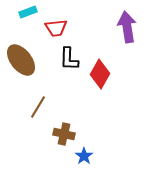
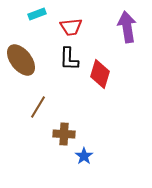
cyan rectangle: moved 9 px right, 2 px down
red trapezoid: moved 15 px right, 1 px up
red diamond: rotated 12 degrees counterclockwise
brown cross: rotated 10 degrees counterclockwise
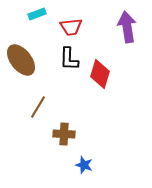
blue star: moved 9 px down; rotated 18 degrees counterclockwise
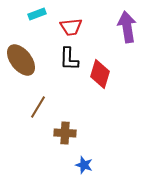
brown cross: moved 1 px right, 1 px up
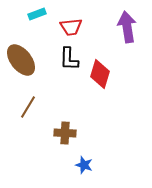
brown line: moved 10 px left
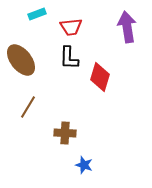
black L-shape: moved 1 px up
red diamond: moved 3 px down
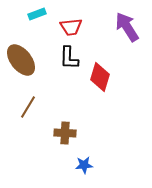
purple arrow: rotated 24 degrees counterclockwise
blue star: rotated 24 degrees counterclockwise
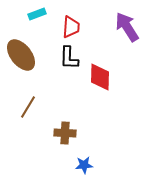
red trapezoid: rotated 80 degrees counterclockwise
brown ellipse: moved 5 px up
red diamond: rotated 16 degrees counterclockwise
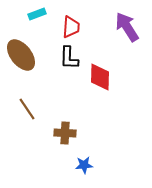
brown line: moved 1 px left, 2 px down; rotated 65 degrees counterclockwise
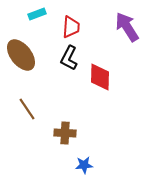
black L-shape: rotated 25 degrees clockwise
